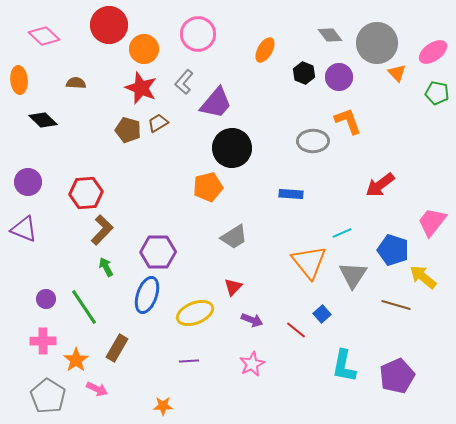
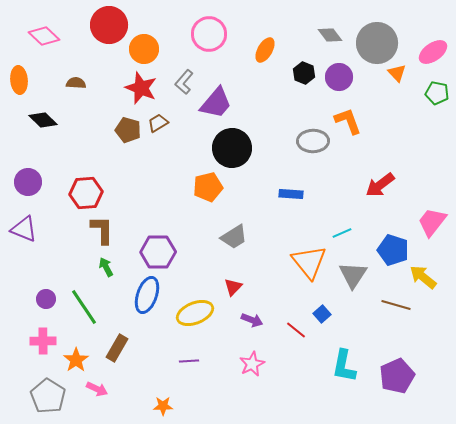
pink circle at (198, 34): moved 11 px right
brown L-shape at (102, 230): rotated 44 degrees counterclockwise
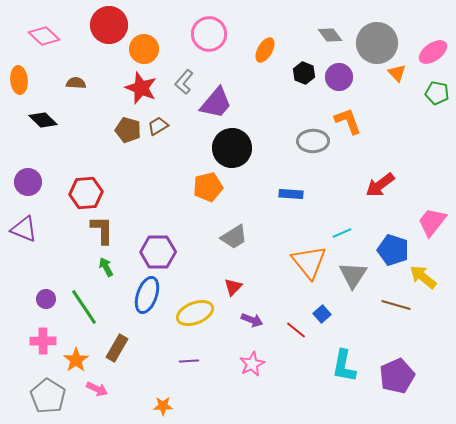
brown trapezoid at (158, 123): moved 3 px down
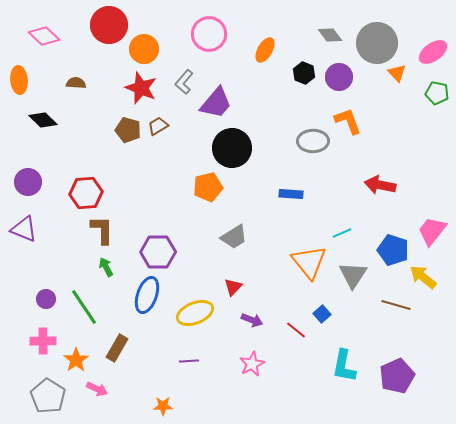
red arrow at (380, 185): rotated 48 degrees clockwise
pink trapezoid at (432, 222): moved 9 px down
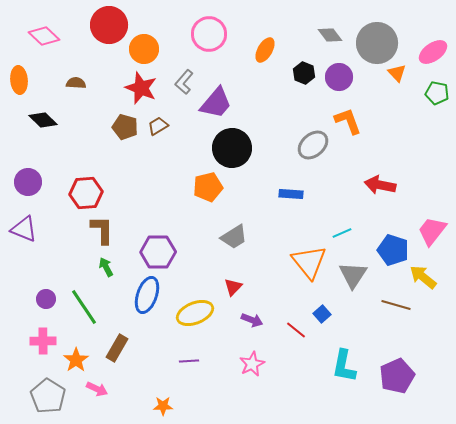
brown pentagon at (128, 130): moved 3 px left, 3 px up
gray ellipse at (313, 141): moved 4 px down; rotated 40 degrees counterclockwise
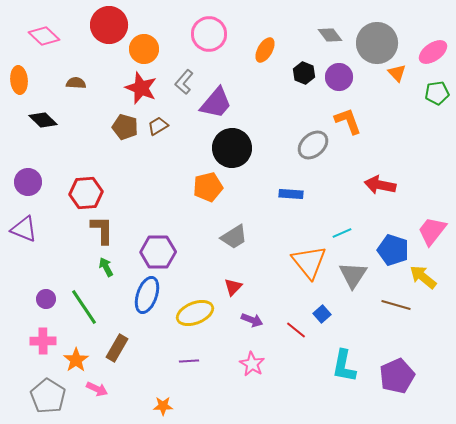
green pentagon at (437, 93): rotated 20 degrees counterclockwise
pink star at (252, 364): rotated 15 degrees counterclockwise
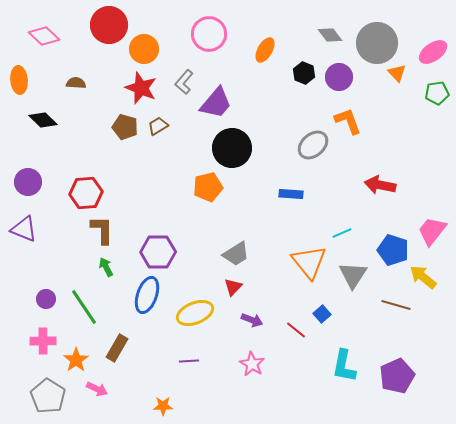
gray trapezoid at (234, 237): moved 2 px right, 17 px down
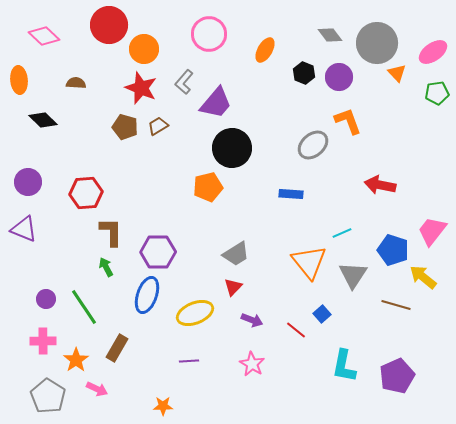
brown L-shape at (102, 230): moved 9 px right, 2 px down
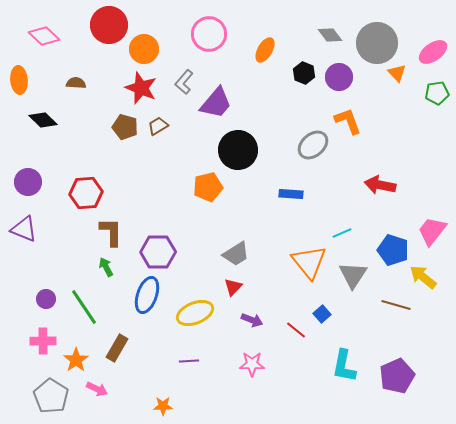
black circle at (232, 148): moved 6 px right, 2 px down
pink star at (252, 364): rotated 30 degrees counterclockwise
gray pentagon at (48, 396): moved 3 px right
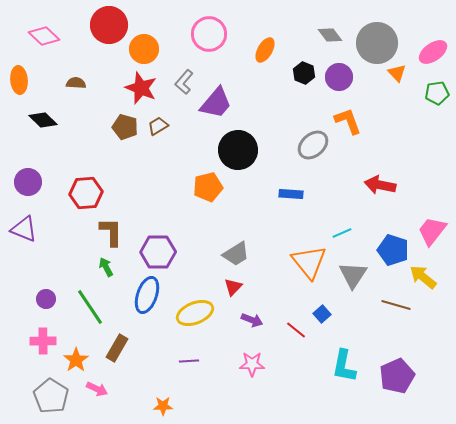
green line at (84, 307): moved 6 px right
